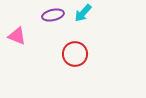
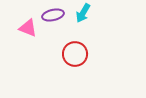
cyan arrow: rotated 12 degrees counterclockwise
pink triangle: moved 11 px right, 8 px up
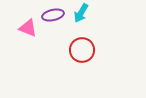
cyan arrow: moved 2 px left
red circle: moved 7 px right, 4 px up
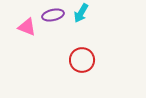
pink triangle: moved 1 px left, 1 px up
red circle: moved 10 px down
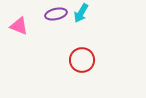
purple ellipse: moved 3 px right, 1 px up
pink triangle: moved 8 px left, 1 px up
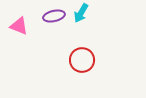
purple ellipse: moved 2 px left, 2 px down
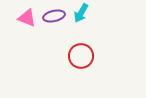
pink triangle: moved 8 px right, 8 px up
red circle: moved 1 px left, 4 px up
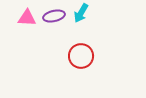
pink triangle: rotated 18 degrees counterclockwise
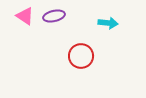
cyan arrow: moved 27 px right, 10 px down; rotated 114 degrees counterclockwise
pink triangle: moved 2 px left, 2 px up; rotated 30 degrees clockwise
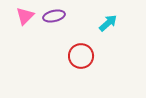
pink triangle: rotated 42 degrees clockwise
cyan arrow: rotated 48 degrees counterclockwise
